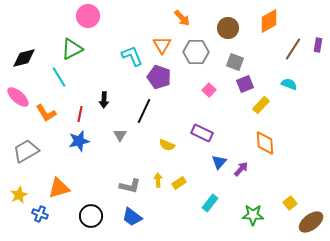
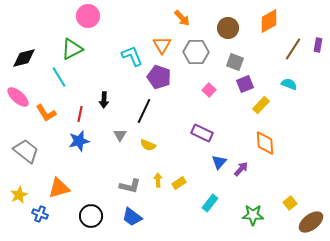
yellow semicircle at (167, 145): moved 19 px left
gray trapezoid at (26, 151): rotated 68 degrees clockwise
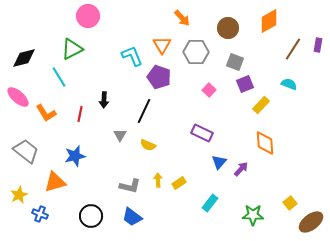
blue star at (79, 141): moved 4 px left, 15 px down
orange triangle at (59, 188): moved 4 px left, 6 px up
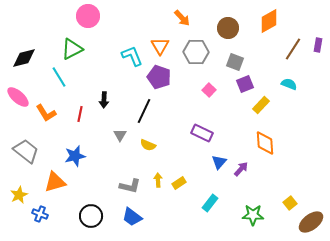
orange triangle at (162, 45): moved 2 px left, 1 px down
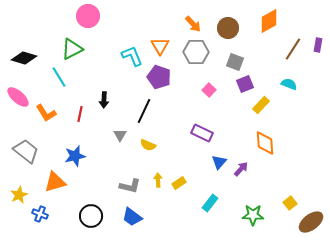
orange arrow at (182, 18): moved 11 px right, 6 px down
black diamond at (24, 58): rotated 30 degrees clockwise
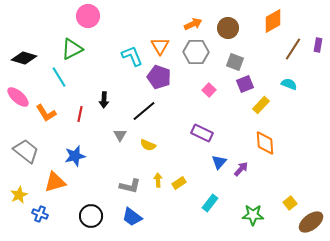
orange diamond at (269, 21): moved 4 px right
orange arrow at (193, 24): rotated 72 degrees counterclockwise
black line at (144, 111): rotated 25 degrees clockwise
